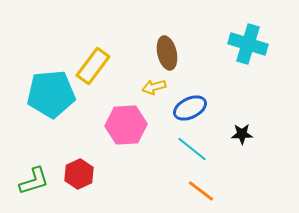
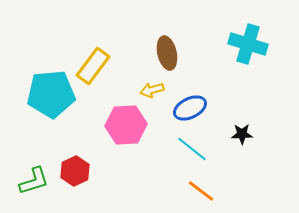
yellow arrow: moved 2 px left, 3 px down
red hexagon: moved 4 px left, 3 px up
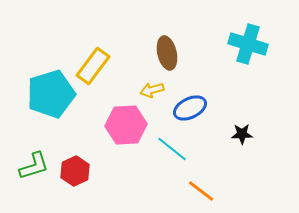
cyan pentagon: rotated 12 degrees counterclockwise
cyan line: moved 20 px left
green L-shape: moved 15 px up
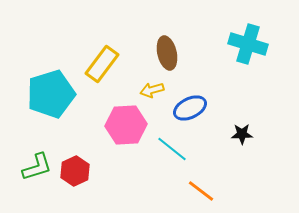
yellow rectangle: moved 9 px right, 2 px up
green L-shape: moved 3 px right, 1 px down
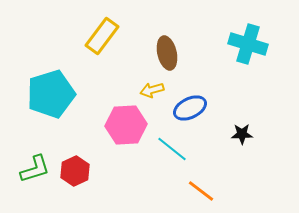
yellow rectangle: moved 28 px up
green L-shape: moved 2 px left, 2 px down
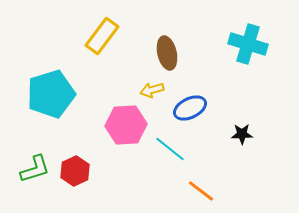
cyan line: moved 2 px left
